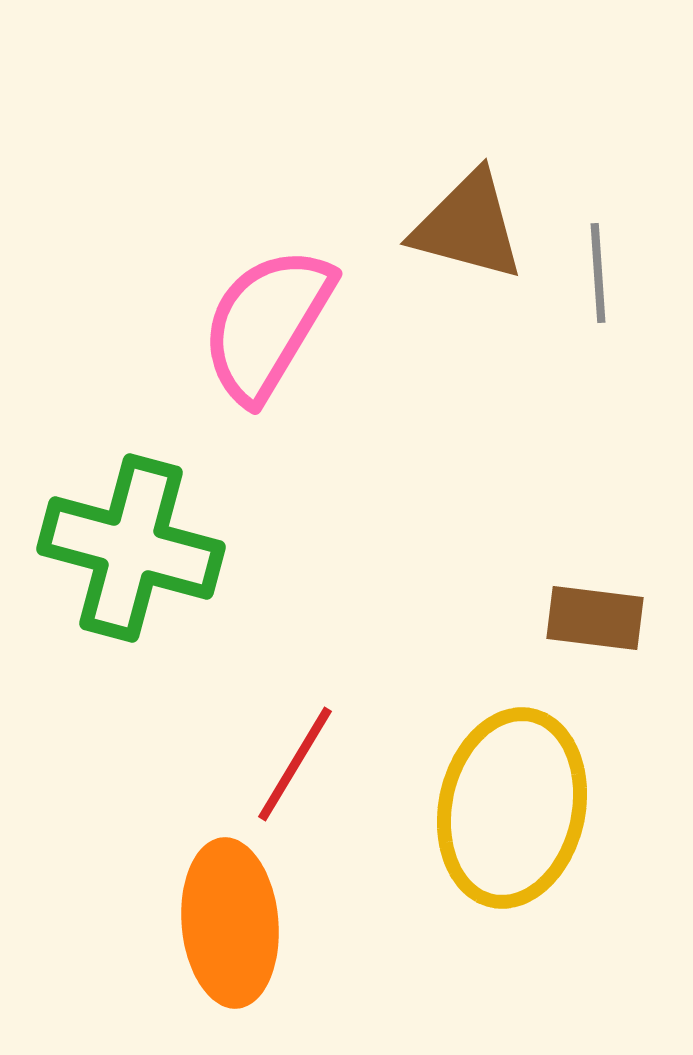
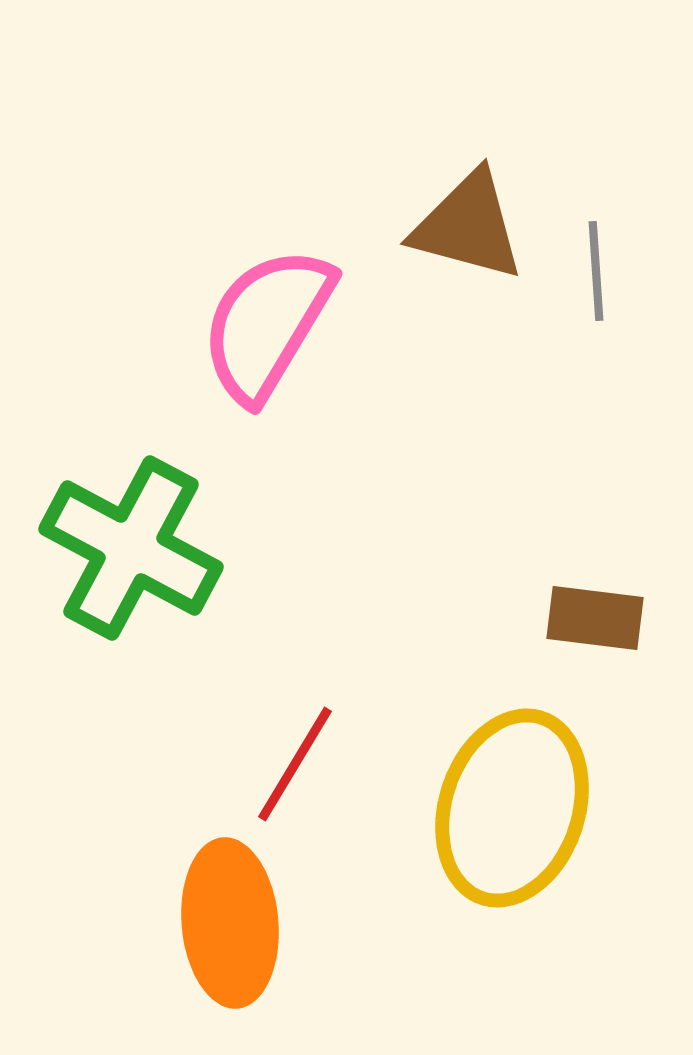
gray line: moved 2 px left, 2 px up
green cross: rotated 13 degrees clockwise
yellow ellipse: rotated 6 degrees clockwise
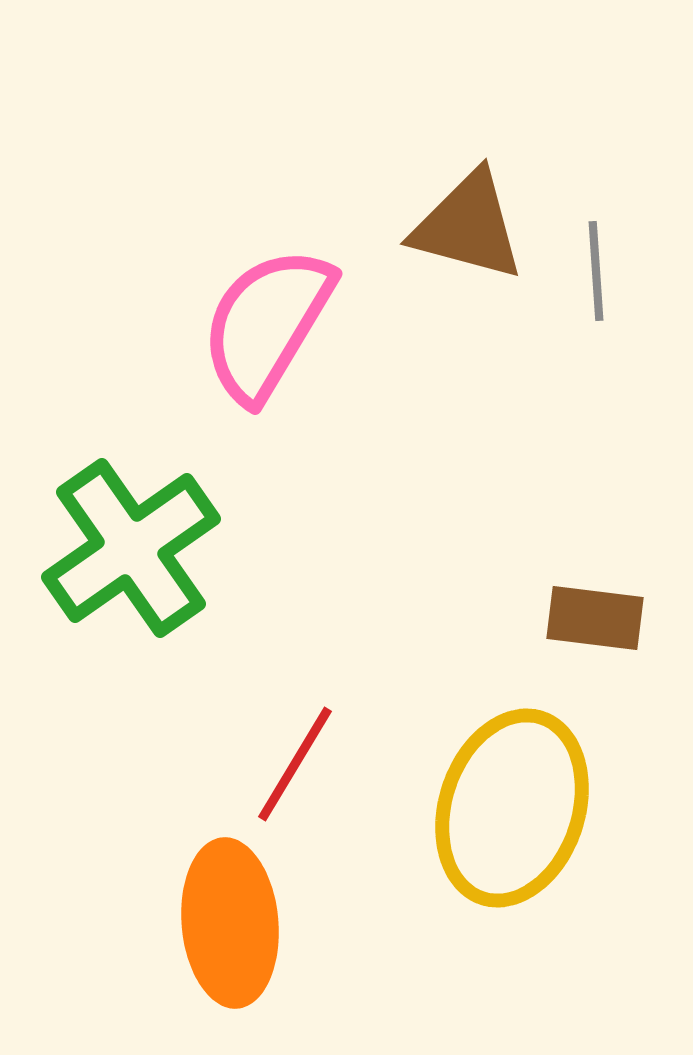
green cross: rotated 27 degrees clockwise
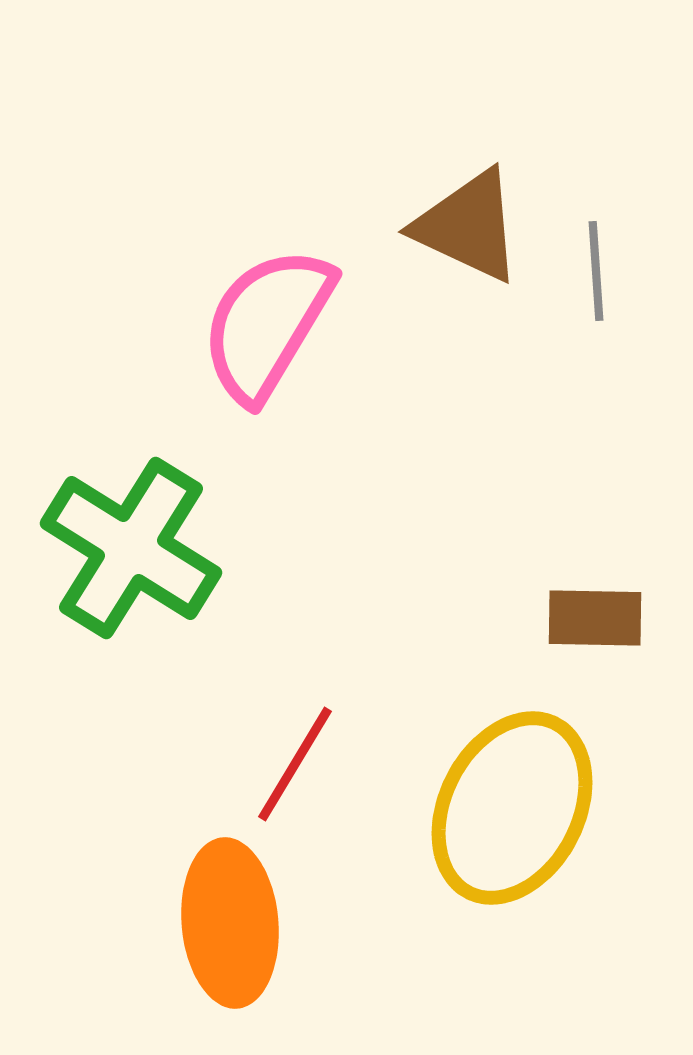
brown triangle: rotated 10 degrees clockwise
green cross: rotated 23 degrees counterclockwise
brown rectangle: rotated 6 degrees counterclockwise
yellow ellipse: rotated 9 degrees clockwise
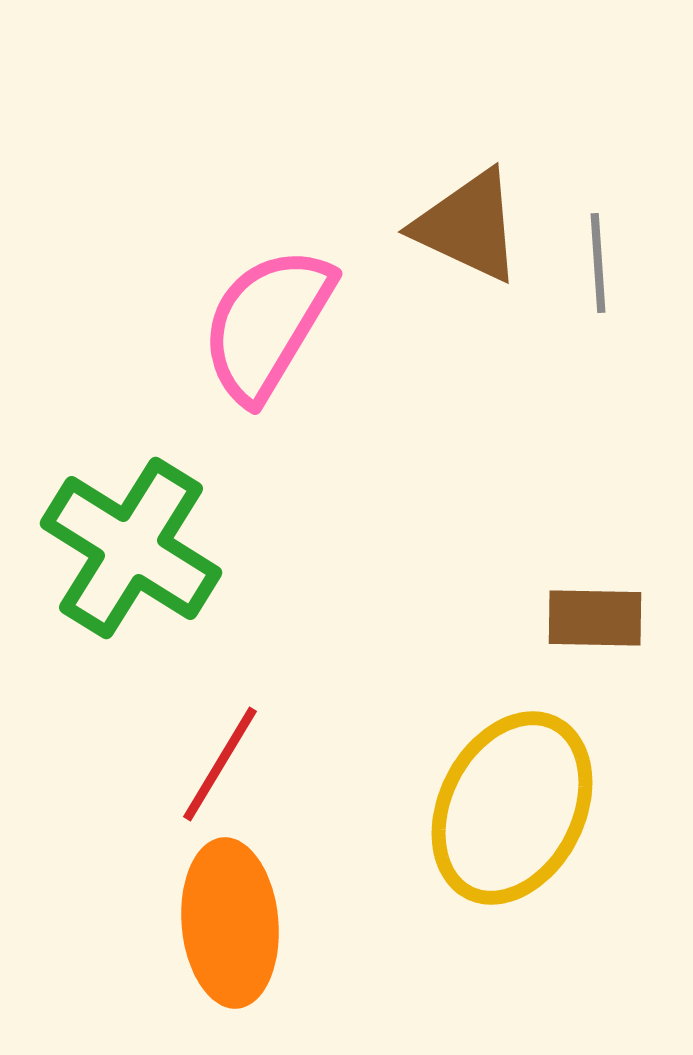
gray line: moved 2 px right, 8 px up
red line: moved 75 px left
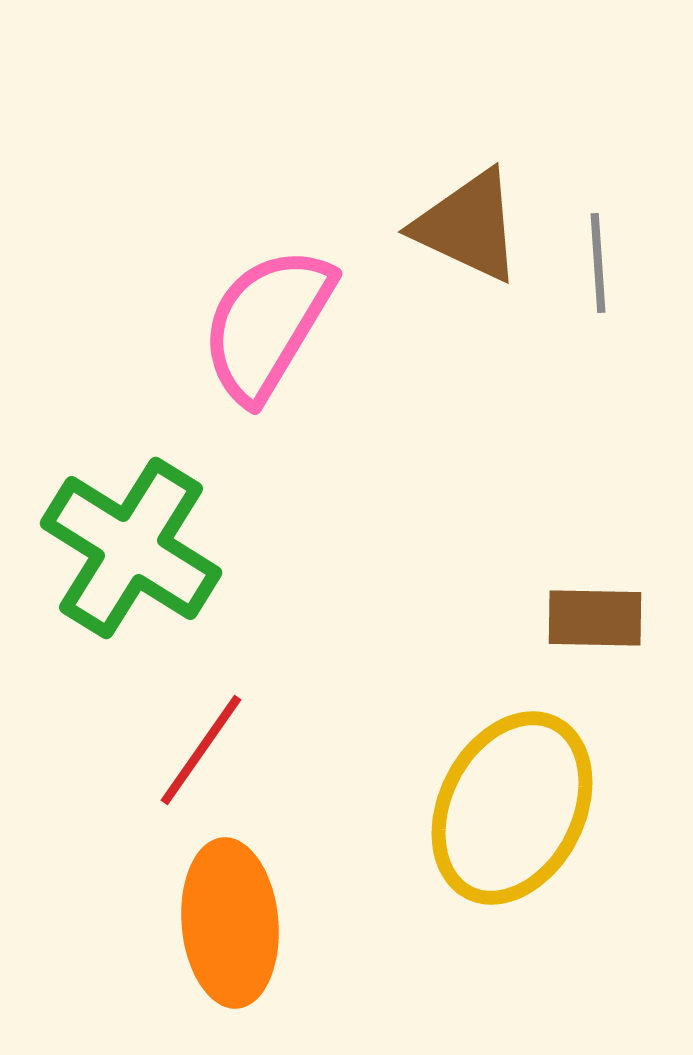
red line: moved 19 px left, 14 px up; rotated 4 degrees clockwise
